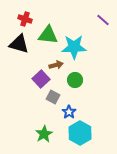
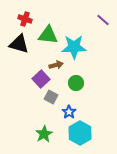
green circle: moved 1 px right, 3 px down
gray square: moved 2 px left
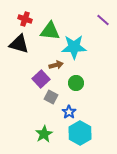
green triangle: moved 2 px right, 4 px up
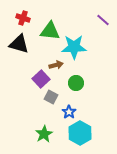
red cross: moved 2 px left, 1 px up
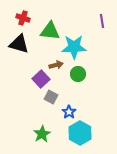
purple line: moved 1 px left, 1 px down; rotated 40 degrees clockwise
green circle: moved 2 px right, 9 px up
green star: moved 2 px left
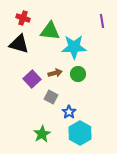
brown arrow: moved 1 px left, 8 px down
purple square: moved 9 px left
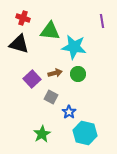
cyan star: rotated 10 degrees clockwise
cyan hexagon: moved 5 px right; rotated 15 degrees counterclockwise
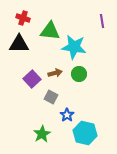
black triangle: rotated 15 degrees counterclockwise
green circle: moved 1 px right
blue star: moved 2 px left, 3 px down
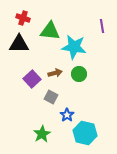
purple line: moved 5 px down
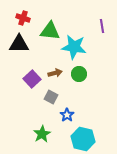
cyan hexagon: moved 2 px left, 6 px down
